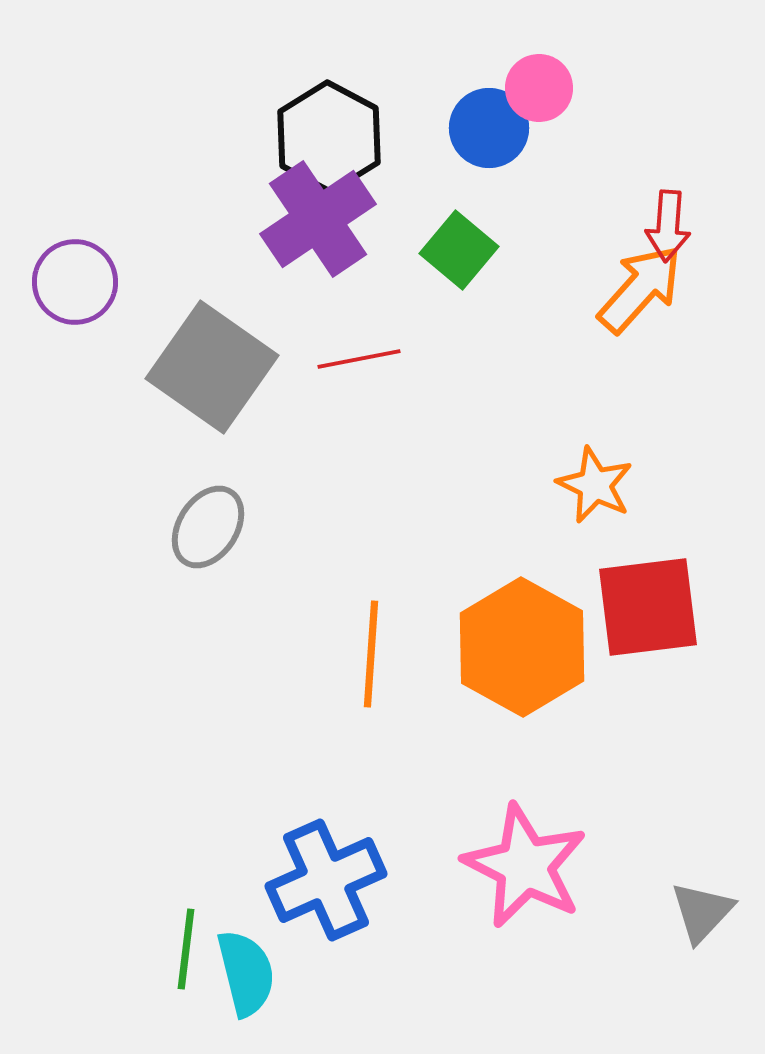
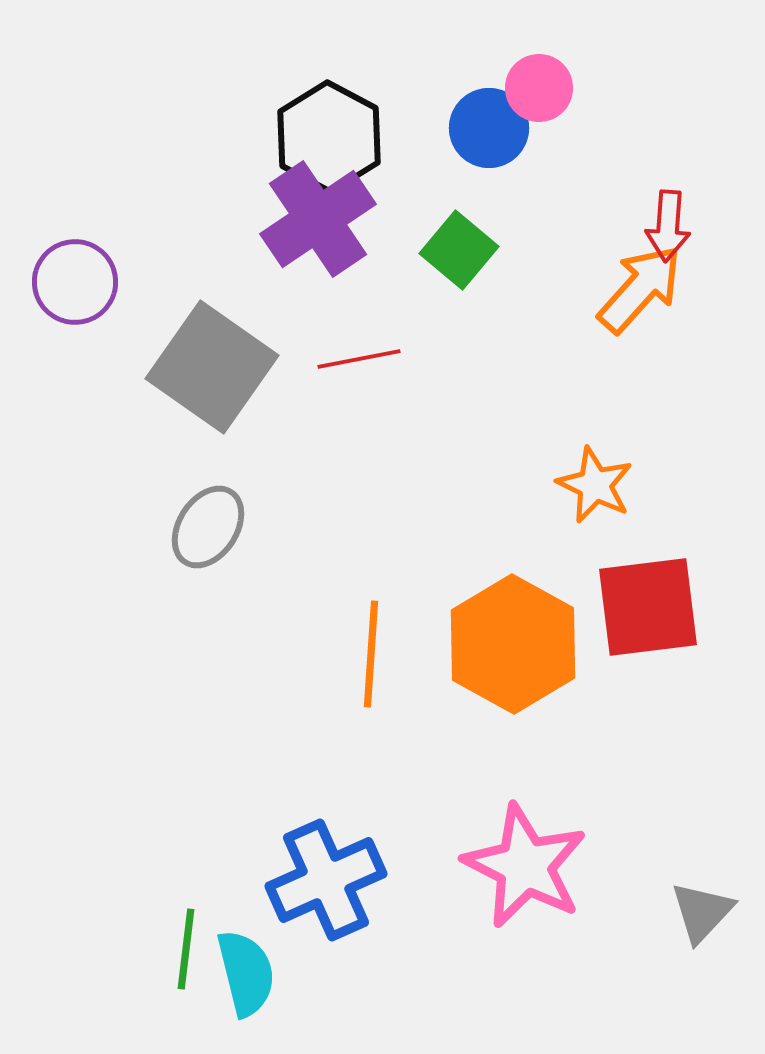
orange hexagon: moved 9 px left, 3 px up
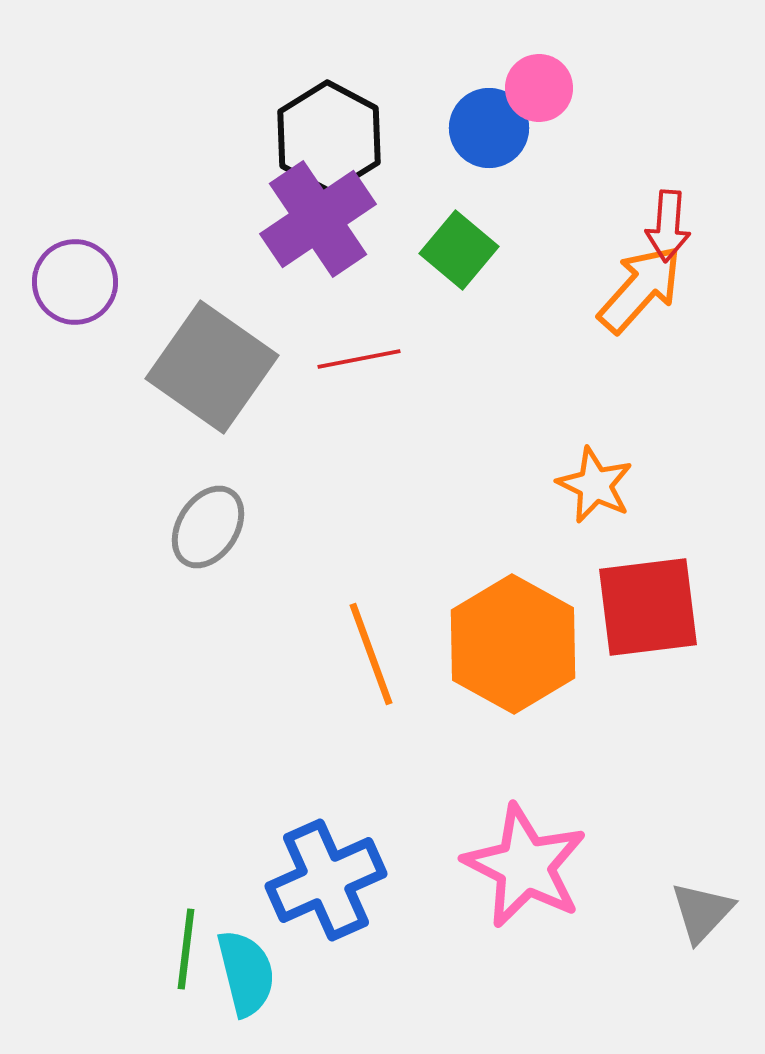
orange line: rotated 24 degrees counterclockwise
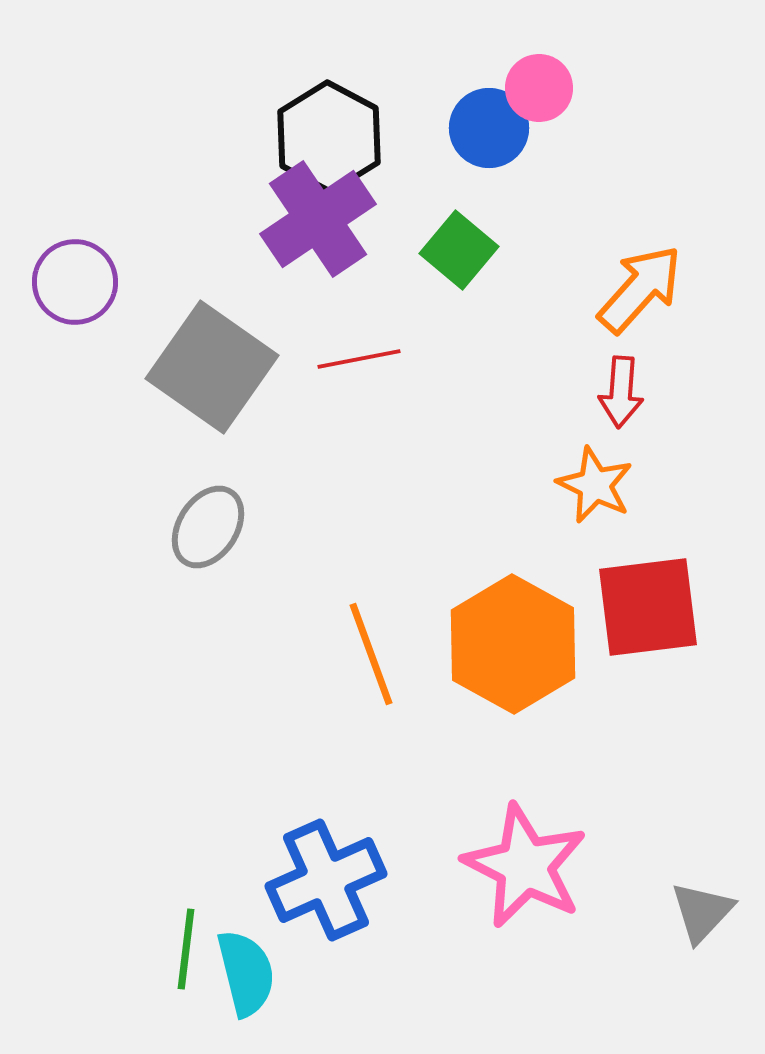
red arrow: moved 47 px left, 166 px down
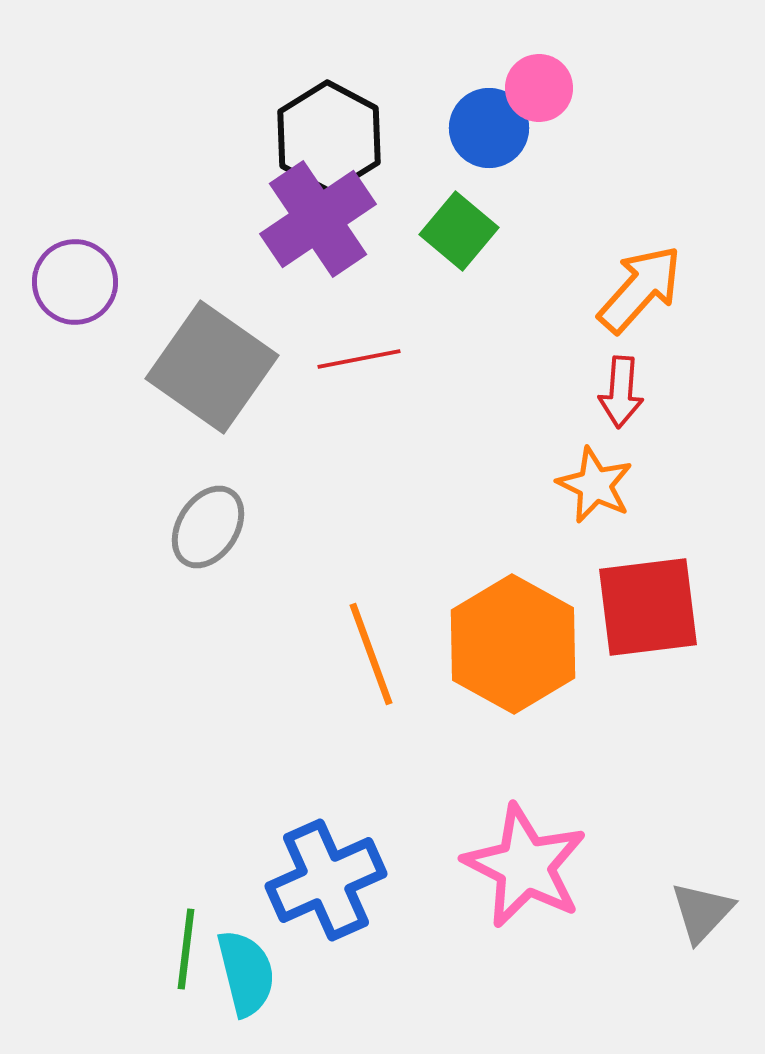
green square: moved 19 px up
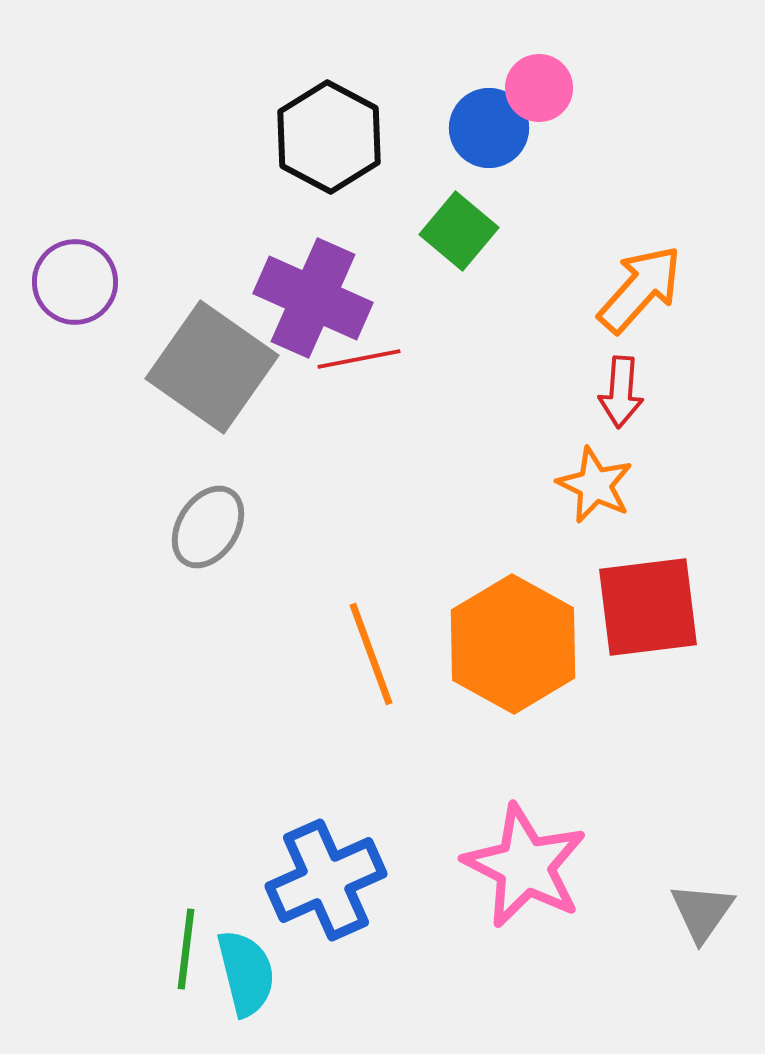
purple cross: moved 5 px left, 79 px down; rotated 32 degrees counterclockwise
gray triangle: rotated 8 degrees counterclockwise
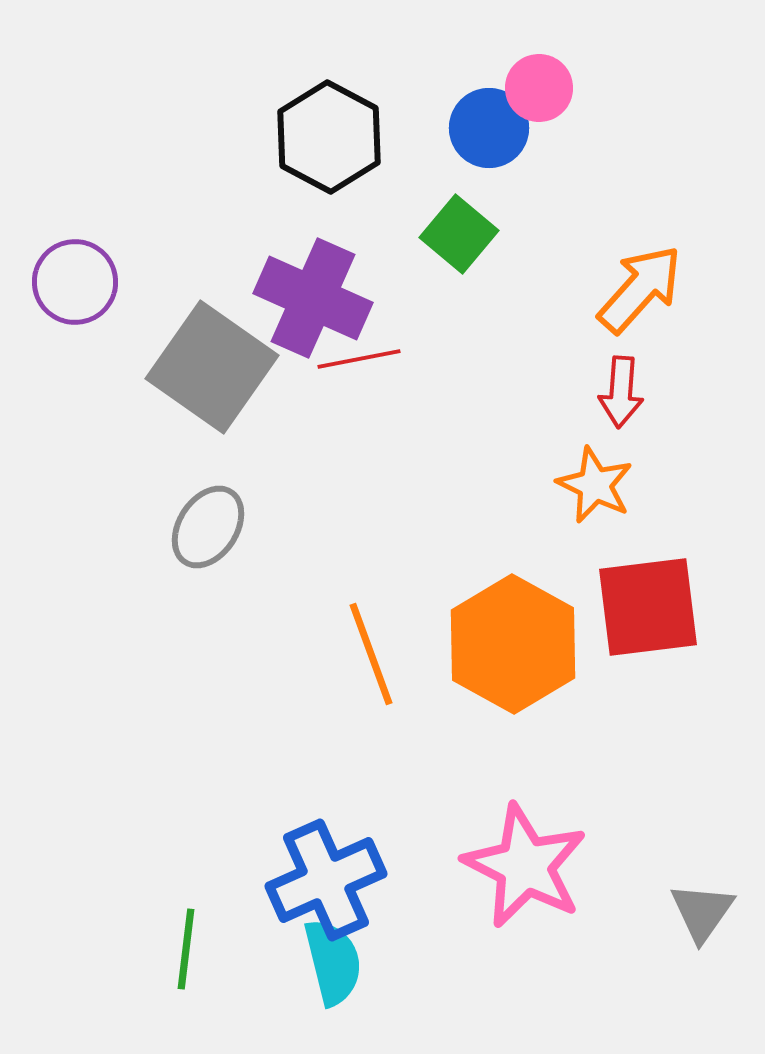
green square: moved 3 px down
cyan semicircle: moved 87 px right, 11 px up
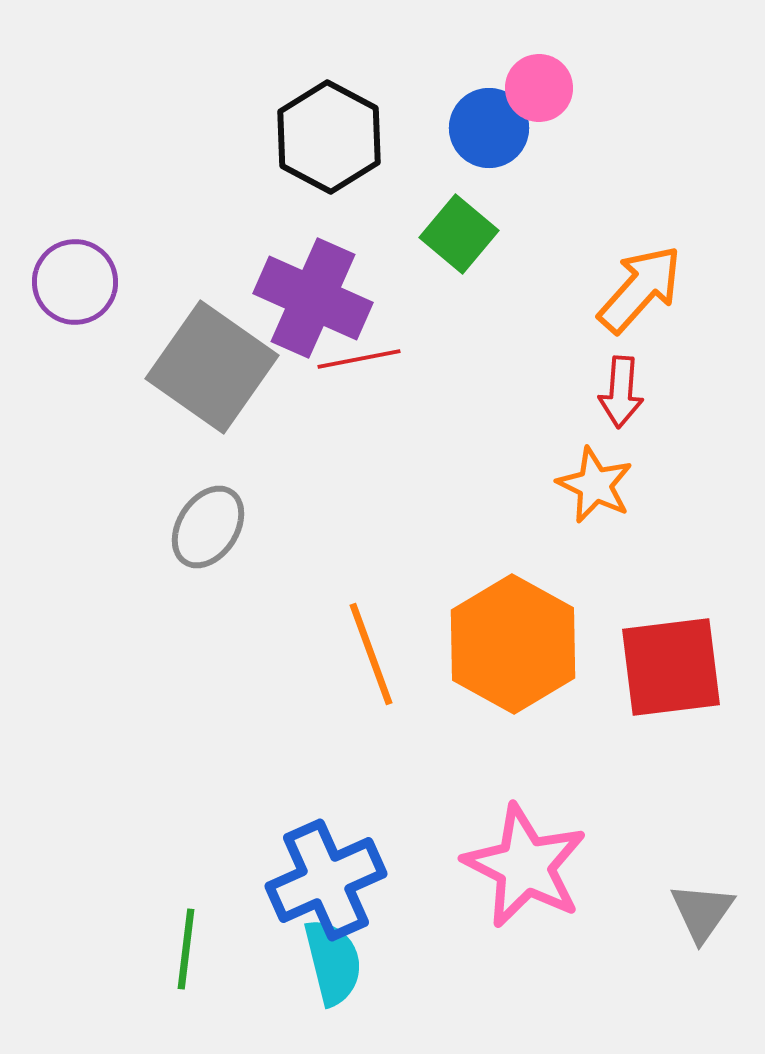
red square: moved 23 px right, 60 px down
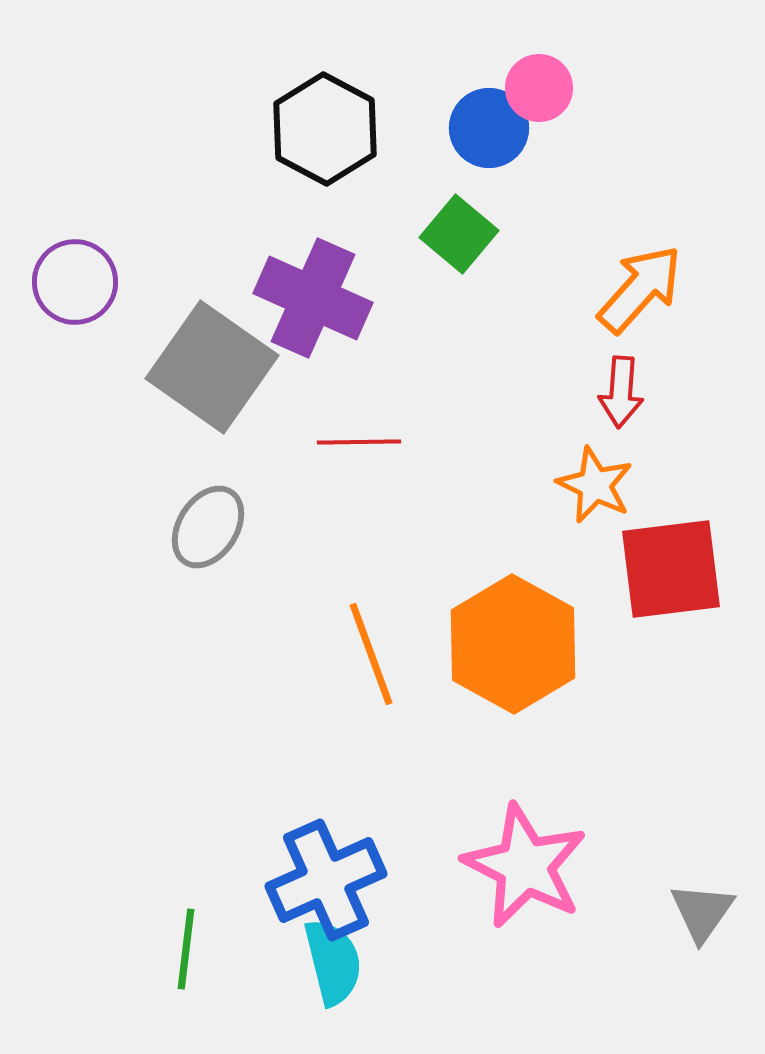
black hexagon: moved 4 px left, 8 px up
red line: moved 83 px down; rotated 10 degrees clockwise
red square: moved 98 px up
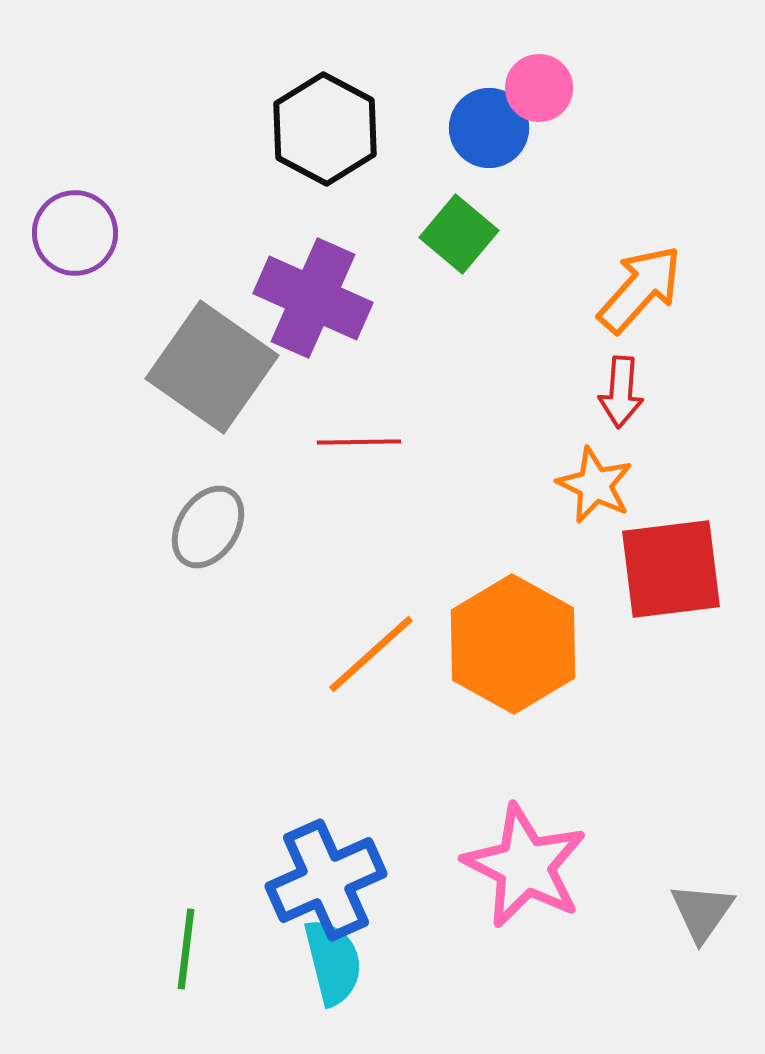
purple circle: moved 49 px up
orange line: rotated 68 degrees clockwise
